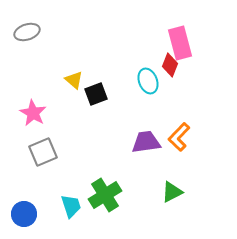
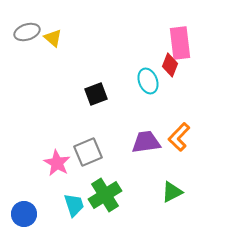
pink rectangle: rotated 8 degrees clockwise
yellow triangle: moved 21 px left, 42 px up
pink star: moved 24 px right, 50 px down
gray square: moved 45 px right
cyan trapezoid: moved 3 px right, 1 px up
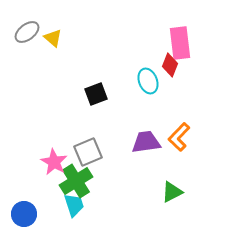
gray ellipse: rotated 20 degrees counterclockwise
pink star: moved 3 px left, 1 px up
green cross: moved 29 px left, 14 px up
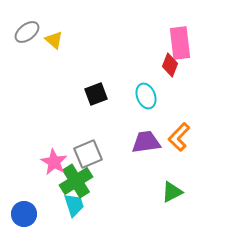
yellow triangle: moved 1 px right, 2 px down
cyan ellipse: moved 2 px left, 15 px down
gray square: moved 2 px down
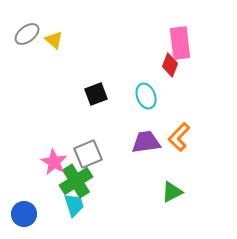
gray ellipse: moved 2 px down
